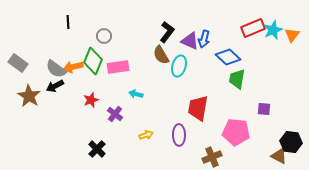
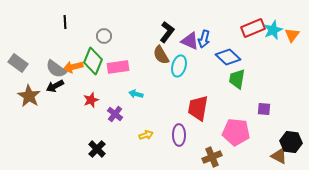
black line: moved 3 px left
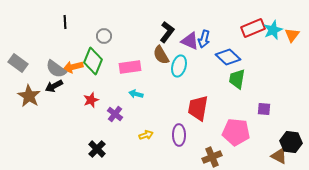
pink rectangle: moved 12 px right
black arrow: moved 1 px left
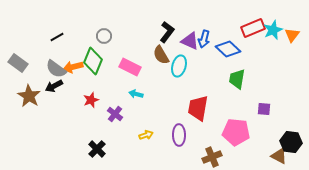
black line: moved 8 px left, 15 px down; rotated 64 degrees clockwise
blue diamond: moved 8 px up
pink rectangle: rotated 35 degrees clockwise
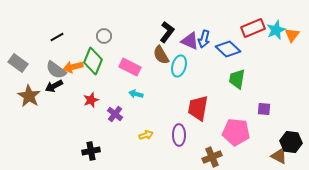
cyan star: moved 3 px right
gray semicircle: moved 1 px down
black cross: moved 6 px left, 2 px down; rotated 36 degrees clockwise
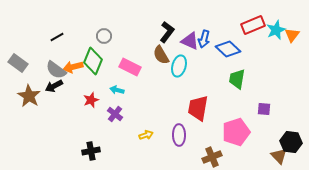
red rectangle: moved 3 px up
cyan arrow: moved 19 px left, 4 px up
pink pentagon: rotated 24 degrees counterclockwise
brown triangle: rotated 18 degrees clockwise
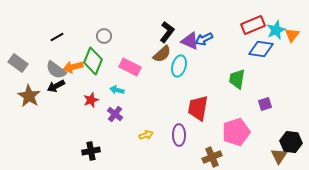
blue arrow: rotated 48 degrees clockwise
blue diamond: moved 33 px right; rotated 35 degrees counterclockwise
brown semicircle: moved 1 px right, 1 px up; rotated 102 degrees counterclockwise
black arrow: moved 2 px right
purple square: moved 1 px right, 5 px up; rotated 24 degrees counterclockwise
brown triangle: rotated 18 degrees clockwise
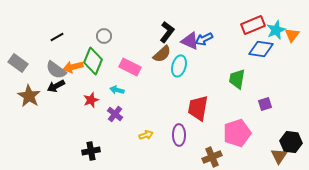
pink pentagon: moved 1 px right, 1 px down
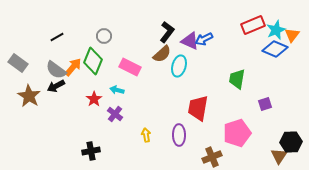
blue diamond: moved 14 px right; rotated 15 degrees clockwise
orange arrow: rotated 144 degrees clockwise
red star: moved 3 px right, 1 px up; rotated 14 degrees counterclockwise
yellow arrow: rotated 80 degrees counterclockwise
black hexagon: rotated 10 degrees counterclockwise
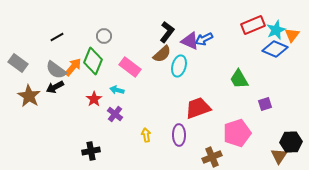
pink rectangle: rotated 10 degrees clockwise
green trapezoid: moved 2 px right; rotated 40 degrees counterclockwise
black arrow: moved 1 px left, 1 px down
red trapezoid: rotated 60 degrees clockwise
